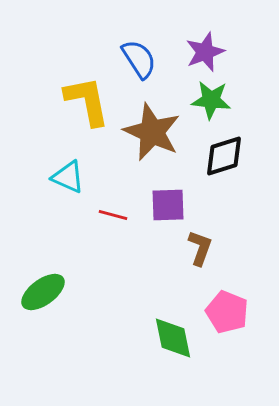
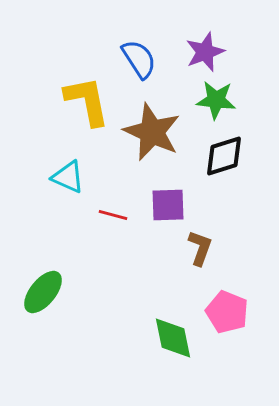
green star: moved 5 px right
green ellipse: rotated 15 degrees counterclockwise
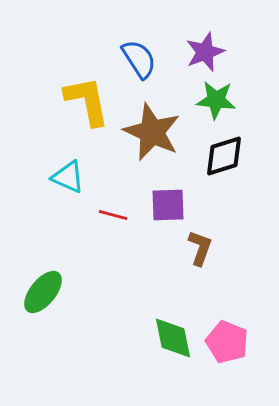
pink pentagon: moved 30 px down
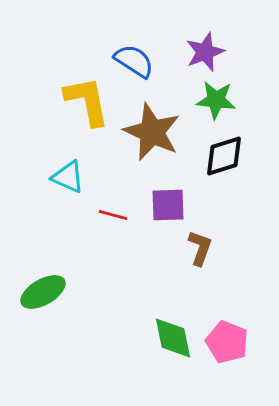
blue semicircle: moved 5 px left, 2 px down; rotated 24 degrees counterclockwise
green ellipse: rotated 21 degrees clockwise
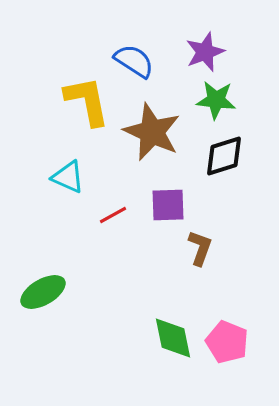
red line: rotated 44 degrees counterclockwise
